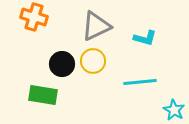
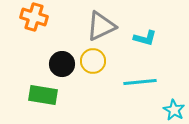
gray triangle: moved 5 px right
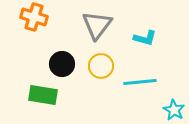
gray triangle: moved 4 px left, 1 px up; rotated 28 degrees counterclockwise
yellow circle: moved 8 px right, 5 px down
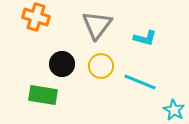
orange cross: moved 2 px right
cyan line: rotated 28 degrees clockwise
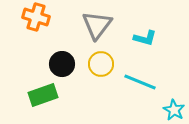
yellow circle: moved 2 px up
green rectangle: rotated 28 degrees counterclockwise
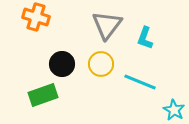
gray triangle: moved 10 px right
cyan L-shape: rotated 95 degrees clockwise
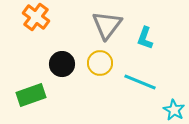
orange cross: rotated 20 degrees clockwise
yellow circle: moved 1 px left, 1 px up
green rectangle: moved 12 px left
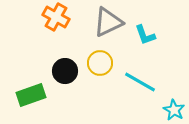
orange cross: moved 20 px right; rotated 8 degrees counterclockwise
gray triangle: moved 1 px right, 3 px up; rotated 28 degrees clockwise
cyan L-shape: moved 3 px up; rotated 40 degrees counterclockwise
black circle: moved 3 px right, 7 px down
cyan line: rotated 8 degrees clockwise
